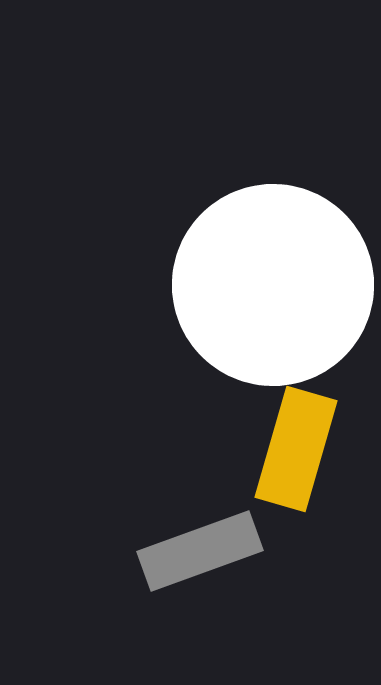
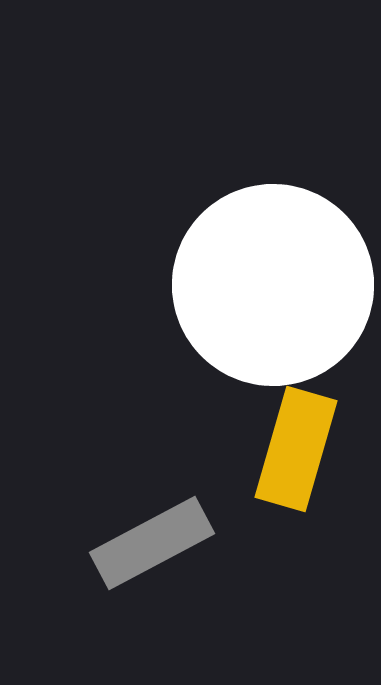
gray rectangle: moved 48 px left, 8 px up; rotated 8 degrees counterclockwise
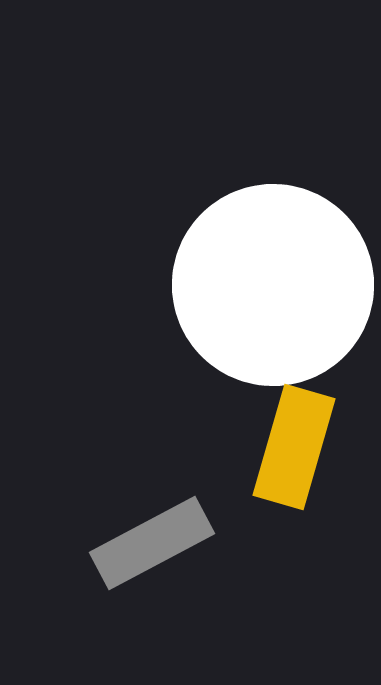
yellow rectangle: moved 2 px left, 2 px up
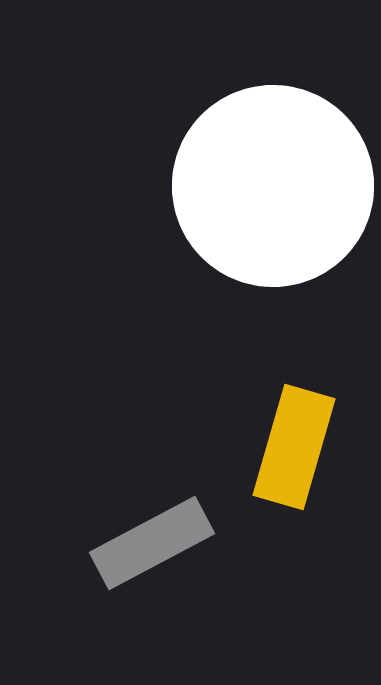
white circle: moved 99 px up
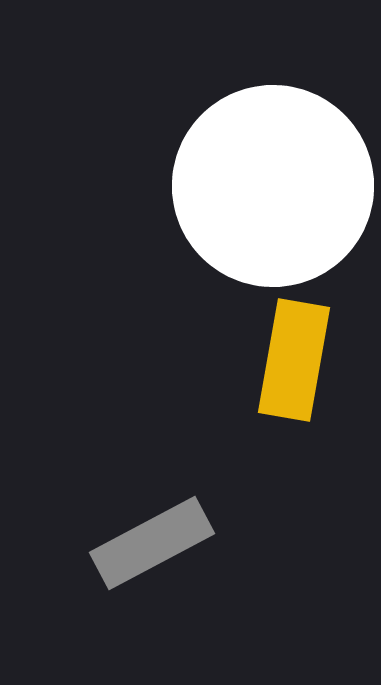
yellow rectangle: moved 87 px up; rotated 6 degrees counterclockwise
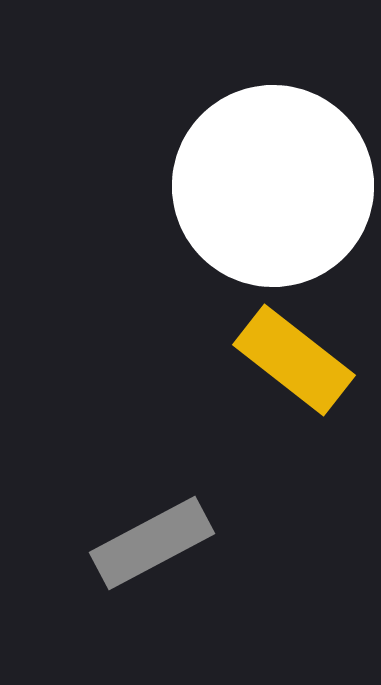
yellow rectangle: rotated 62 degrees counterclockwise
